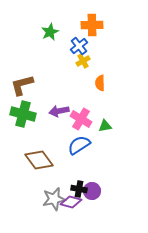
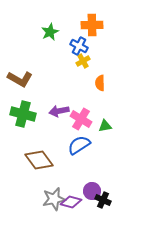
blue cross: rotated 24 degrees counterclockwise
brown L-shape: moved 2 px left, 6 px up; rotated 135 degrees counterclockwise
black cross: moved 24 px right, 11 px down; rotated 14 degrees clockwise
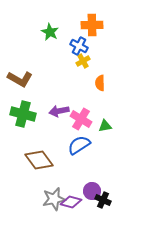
green star: rotated 18 degrees counterclockwise
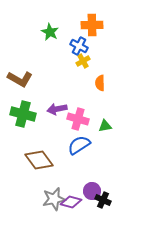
purple arrow: moved 2 px left, 2 px up
pink cross: moved 3 px left; rotated 15 degrees counterclockwise
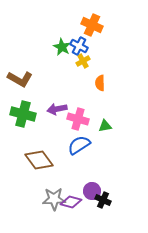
orange cross: rotated 25 degrees clockwise
green star: moved 12 px right, 15 px down
gray star: rotated 10 degrees clockwise
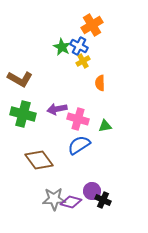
orange cross: rotated 35 degrees clockwise
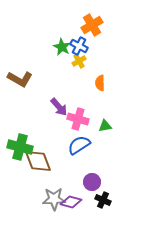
yellow cross: moved 4 px left
purple arrow: moved 2 px right, 2 px up; rotated 120 degrees counterclockwise
green cross: moved 3 px left, 33 px down
brown diamond: moved 1 px left, 1 px down; rotated 16 degrees clockwise
purple circle: moved 9 px up
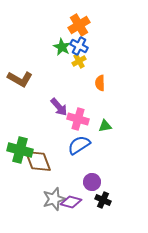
orange cross: moved 13 px left
green cross: moved 3 px down
gray star: rotated 15 degrees counterclockwise
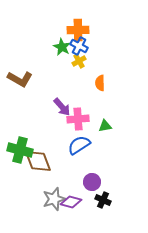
orange cross: moved 1 px left, 5 px down; rotated 30 degrees clockwise
purple arrow: moved 3 px right
pink cross: rotated 20 degrees counterclockwise
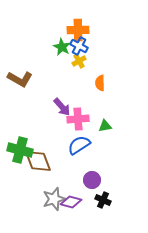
purple circle: moved 2 px up
